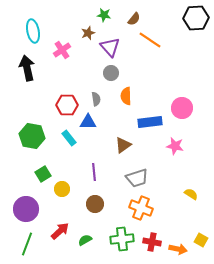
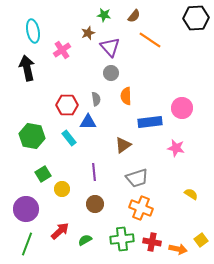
brown semicircle: moved 3 px up
pink star: moved 1 px right, 2 px down
yellow square: rotated 24 degrees clockwise
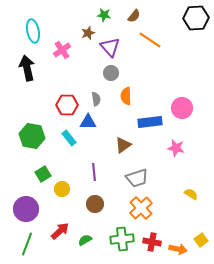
orange cross: rotated 25 degrees clockwise
